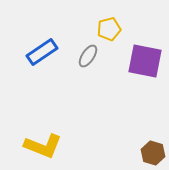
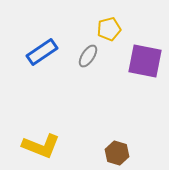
yellow L-shape: moved 2 px left
brown hexagon: moved 36 px left
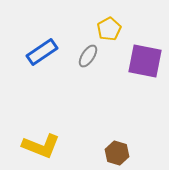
yellow pentagon: rotated 15 degrees counterclockwise
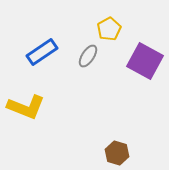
purple square: rotated 18 degrees clockwise
yellow L-shape: moved 15 px left, 39 px up
